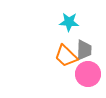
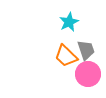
cyan star: rotated 30 degrees counterclockwise
gray trapezoid: moved 2 px right; rotated 20 degrees counterclockwise
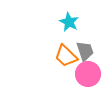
cyan star: rotated 18 degrees counterclockwise
gray trapezoid: moved 1 px left, 1 px down
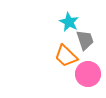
gray trapezoid: moved 11 px up
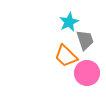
cyan star: rotated 18 degrees clockwise
pink circle: moved 1 px left, 1 px up
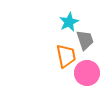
orange trapezoid: rotated 145 degrees counterclockwise
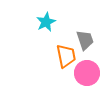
cyan star: moved 23 px left
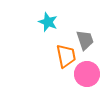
cyan star: moved 2 px right; rotated 24 degrees counterclockwise
pink circle: moved 1 px down
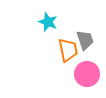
orange trapezoid: moved 2 px right, 6 px up
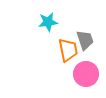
cyan star: rotated 30 degrees counterclockwise
pink circle: moved 1 px left
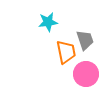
orange trapezoid: moved 2 px left, 2 px down
